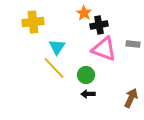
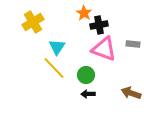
yellow cross: rotated 25 degrees counterclockwise
brown arrow: moved 5 px up; rotated 96 degrees counterclockwise
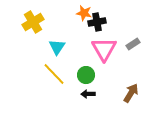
orange star: rotated 21 degrees counterclockwise
black cross: moved 2 px left, 3 px up
gray rectangle: rotated 40 degrees counterclockwise
pink triangle: rotated 40 degrees clockwise
yellow line: moved 6 px down
brown arrow: rotated 102 degrees clockwise
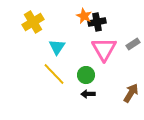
orange star: moved 3 px down; rotated 14 degrees clockwise
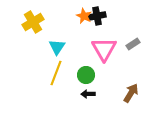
black cross: moved 6 px up
yellow line: moved 2 px right, 1 px up; rotated 65 degrees clockwise
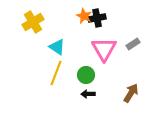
black cross: moved 2 px down
cyan triangle: rotated 30 degrees counterclockwise
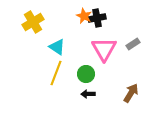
green circle: moved 1 px up
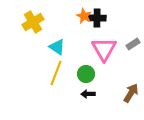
black cross: rotated 12 degrees clockwise
